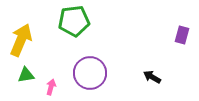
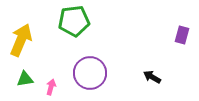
green triangle: moved 1 px left, 4 px down
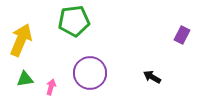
purple rectangle: rotated 12 degrees clockwise
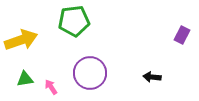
yellow arrow: rotated 48 degrees clockwise
black arrow: rotated 24 degrees counterclockwise
pink arrow: rotated 49 degrees counterclockwise
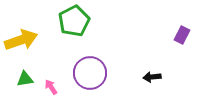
green pentagon: rotated 20 degrees counterclockwise
black arrow: rotated 12 degrees counterclockwise
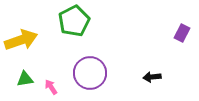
purple rectangle: moved 2 px up
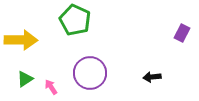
green pentagon: moved 1 px right, 1 px up; rotated 20 degrees counterclockwise
yellow arrow: rotated 20 degrees clockwise
green triangle: rotated 24 degrees counterclockwise
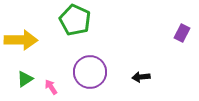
purple circle: moved 1 px up
black arrow: moved 11 px left
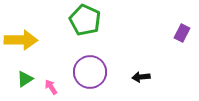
green pentagon: moved 10 px right
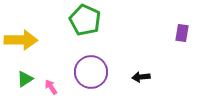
purple rectangle: rotated 18 degrees counterclockwise
purple circle: moved 1 px right
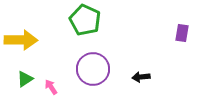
purple circle: moved 2 px right, 3 px up
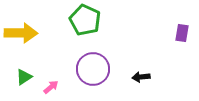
yellow arrow: moved 7 px up
green triangle: moved 1 px left, 2 px up
pink arrow: rotated 84 degrees clockwise
